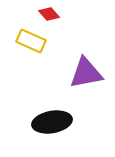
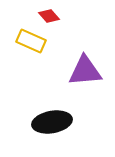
red diamond: moved 2 px down
purple triangle: moved 1 px left, 2 px up; rotated 6 degrees clockwise
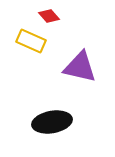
purple triangle: moved 5 px left, 4 px up; rotated 18 degrees clockwise
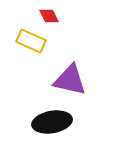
red diamond: rotated 15 degrees clockwise
purple triangle: moved 10 px left, 13 px down
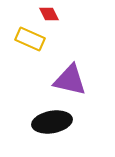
red diamond: moved 2 px up
yellow rectangle: moved 1 px left, 2 px up
